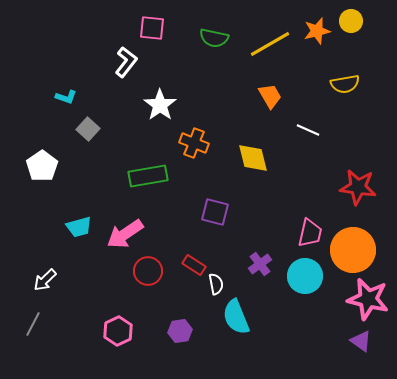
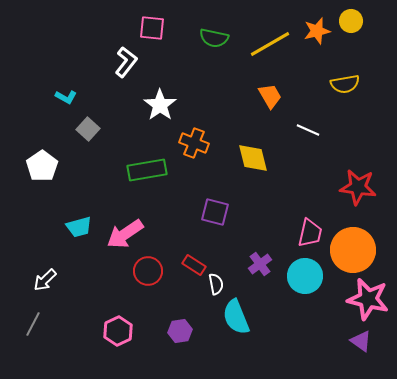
cyan L-shape: rotated 10 degrees clockwise
green rectangle: moved 1 px left, 6 px up
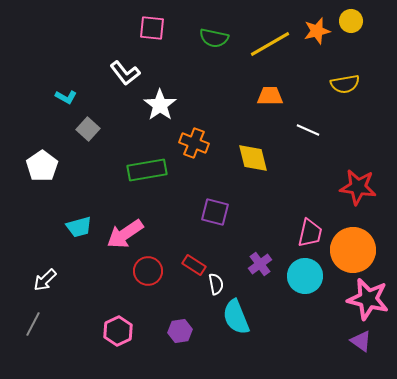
white L-shape: moved 1 px left, 11 px down; rotated 104 degrees clockwise
orange trapezoid: rotated 60 degrees counterclockwise
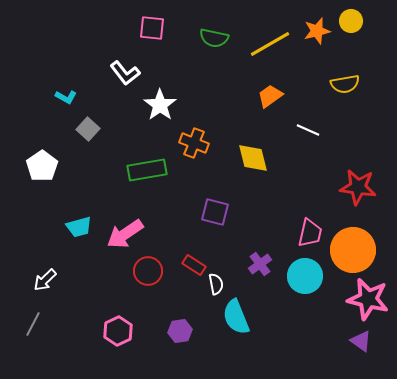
orange trapezoid: rotated 36 degrees counterclockwise
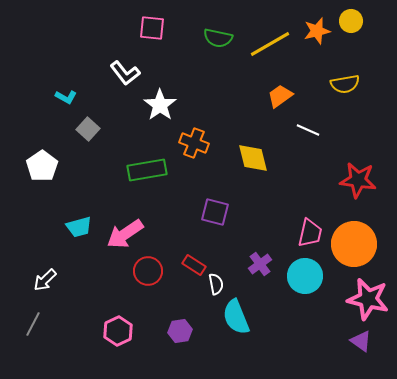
green semicircle: moved 4 px right
orange trapezoid: moved 10 px right
red star: moved 7 px up
orange circle: moved 1 px right, 6 px up
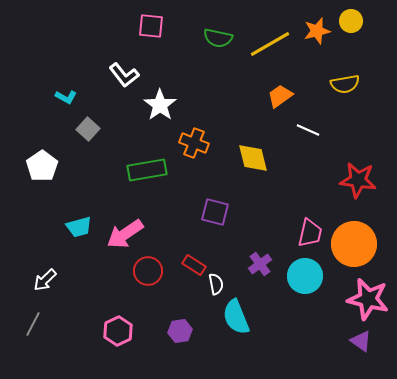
pink square: moved 1 px left, 2 px up
white L-shape: moved 1 px left, 2 px down
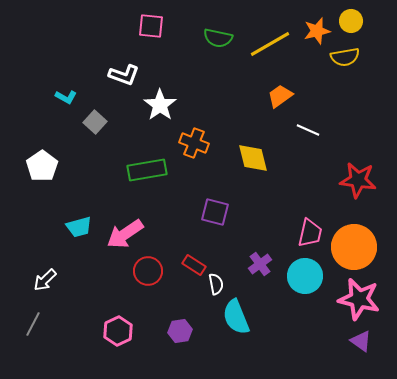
white L-shape: rotated 32 degrees counterclockwise
yellow semicircle: moved 27 px up
gray square: moved 7 px right, 7 px up
orange circle: moved 3 px down
pink star: moved 9 px left
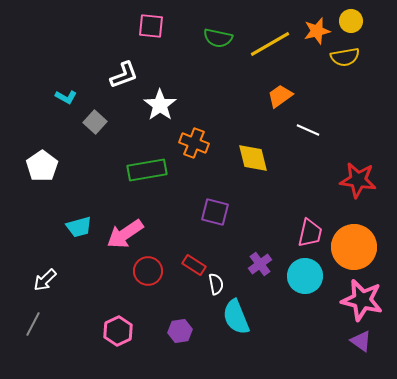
white L-shape: rotated 40 degrees counterclockwise
pink star: moved 3 px right, 1 px down
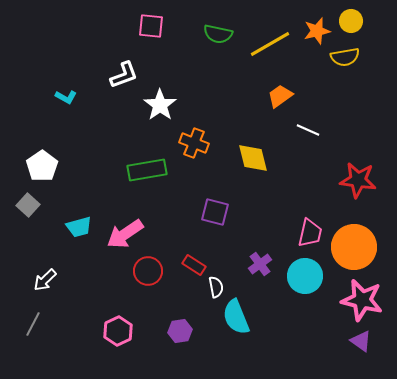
green semicircle: moved 4 px up
gray square: moved 67 px left, 83 px down
white semicircle: moved 3 px down
